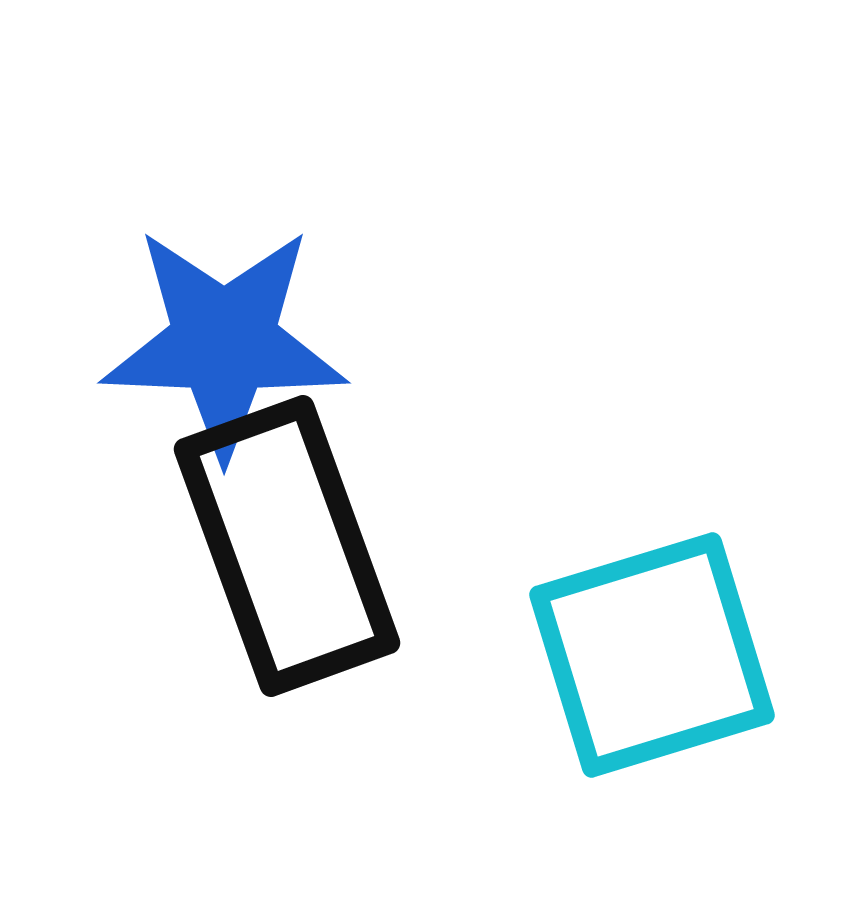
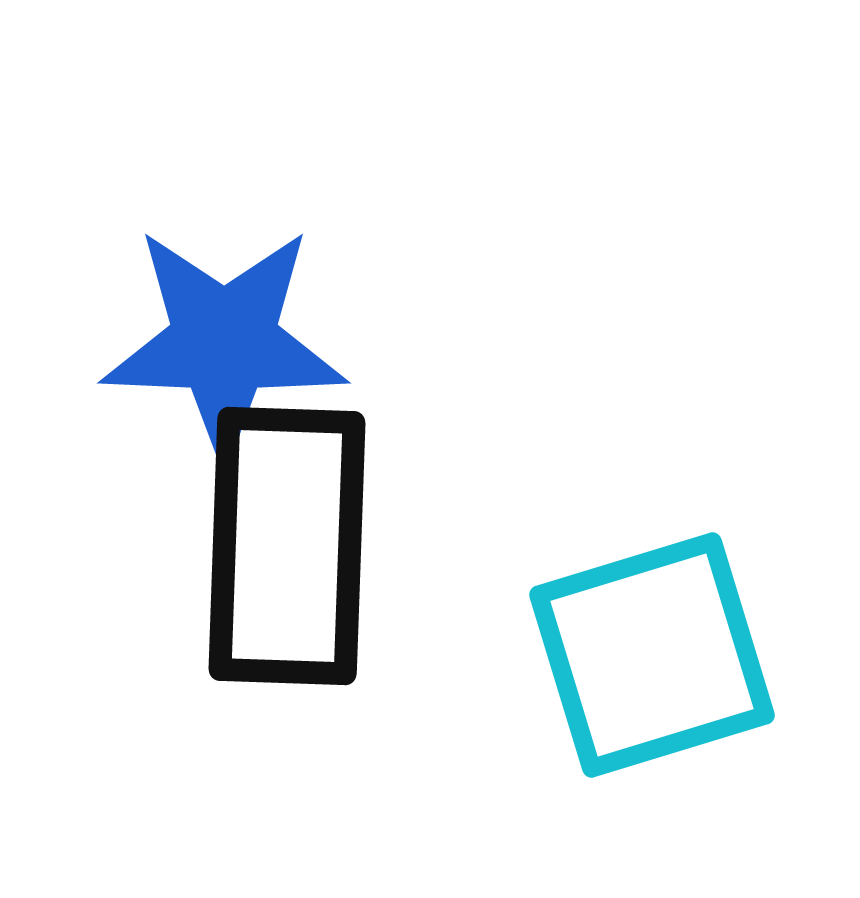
black rectangle: rotated 22 degrees clockwise
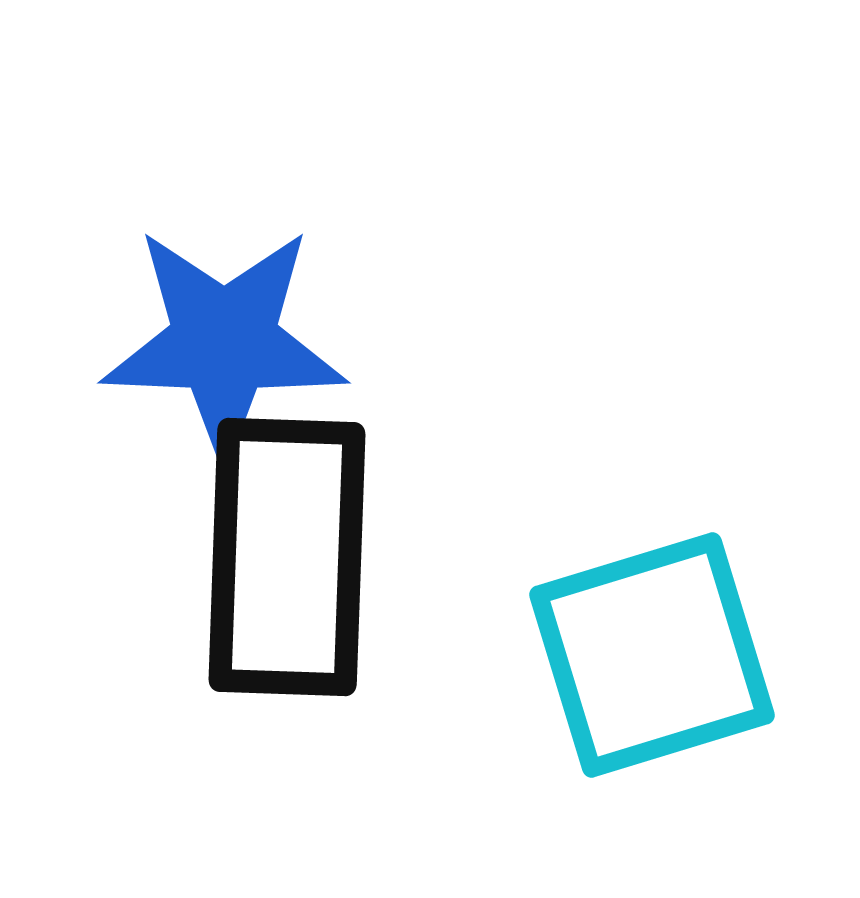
black rectangle: moved 11 px down
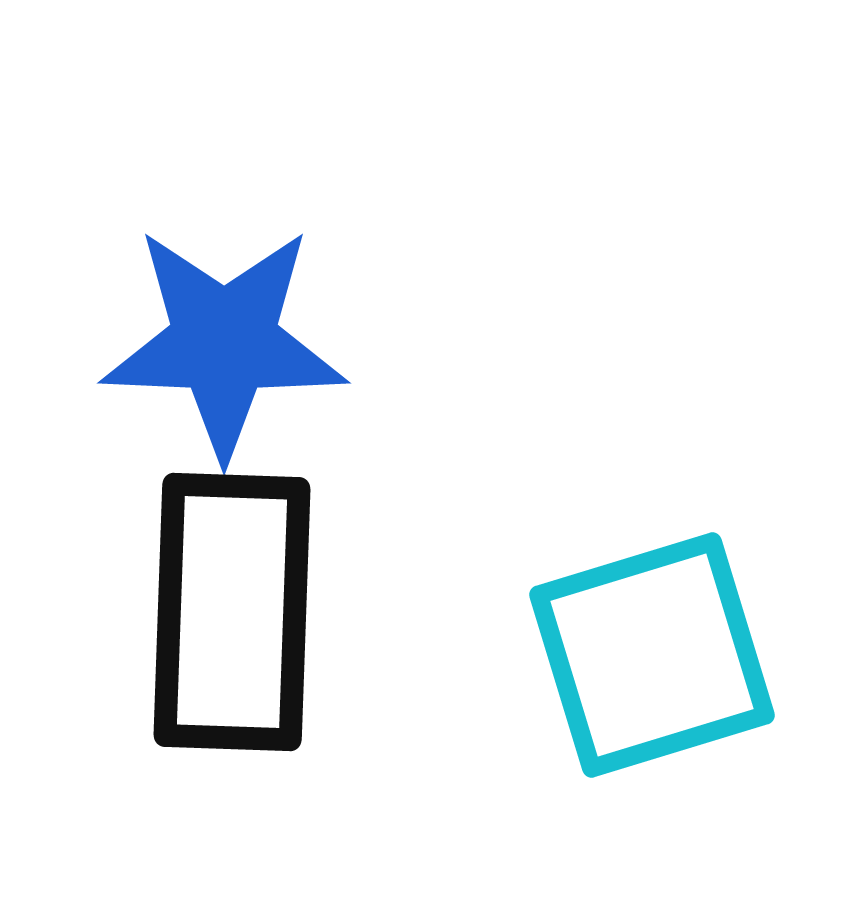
black rectangle: moved 55 px left, 55 px down
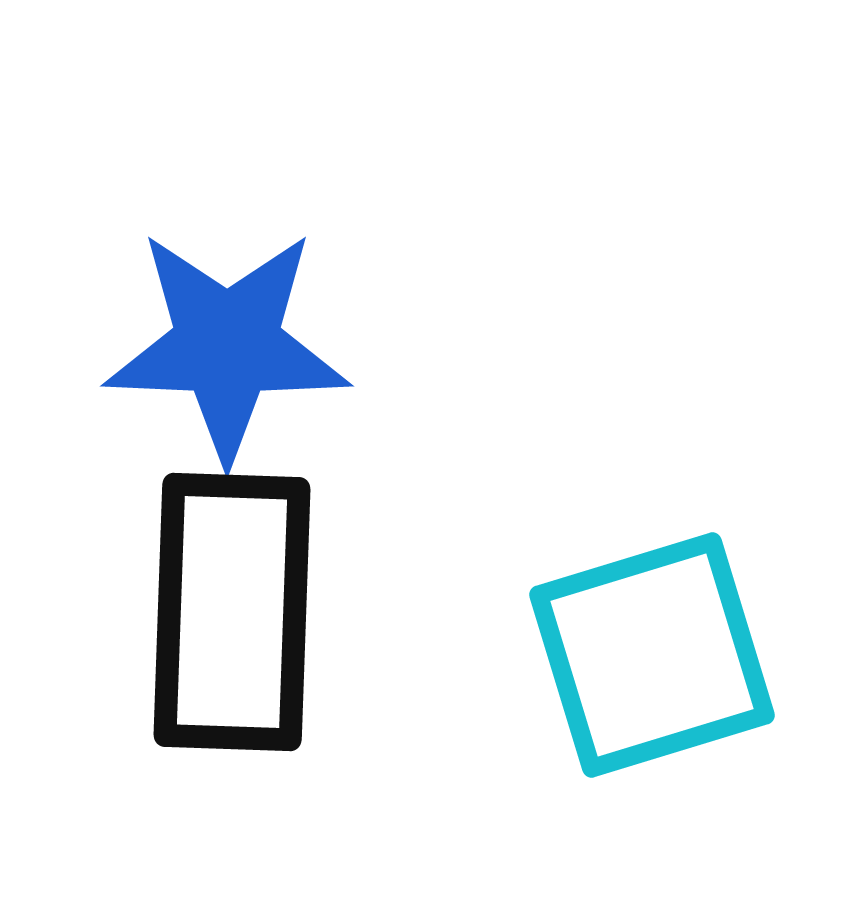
blue star: moved 3 px right, 3 px down
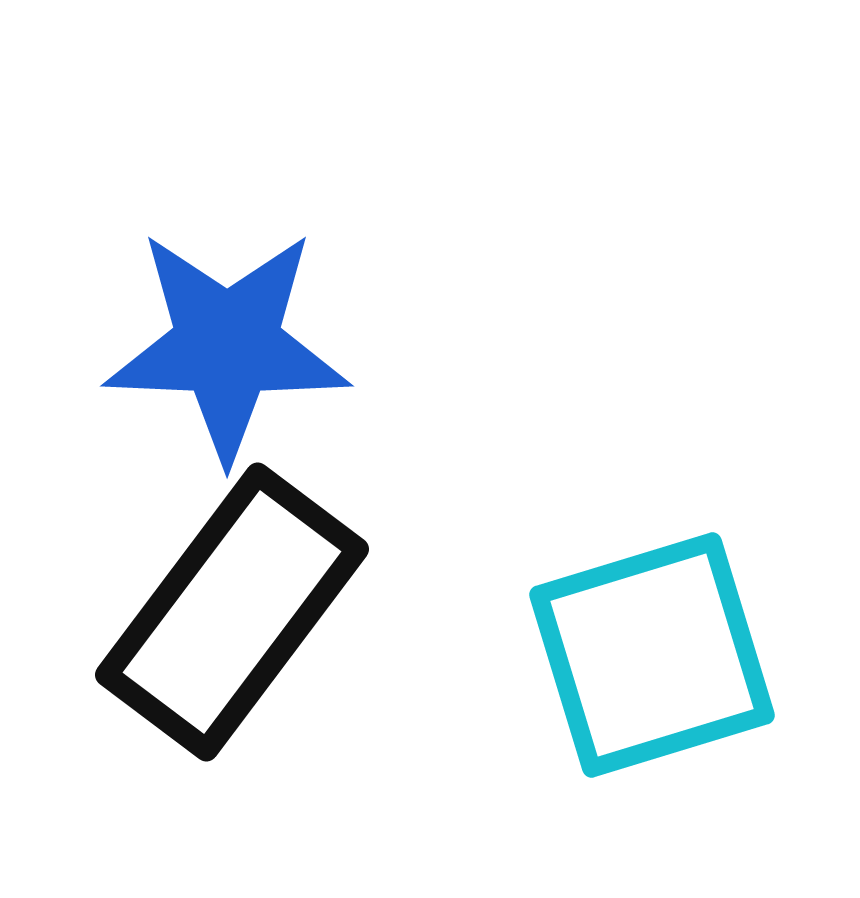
black rectangle: rotated 35 degrees clockwise
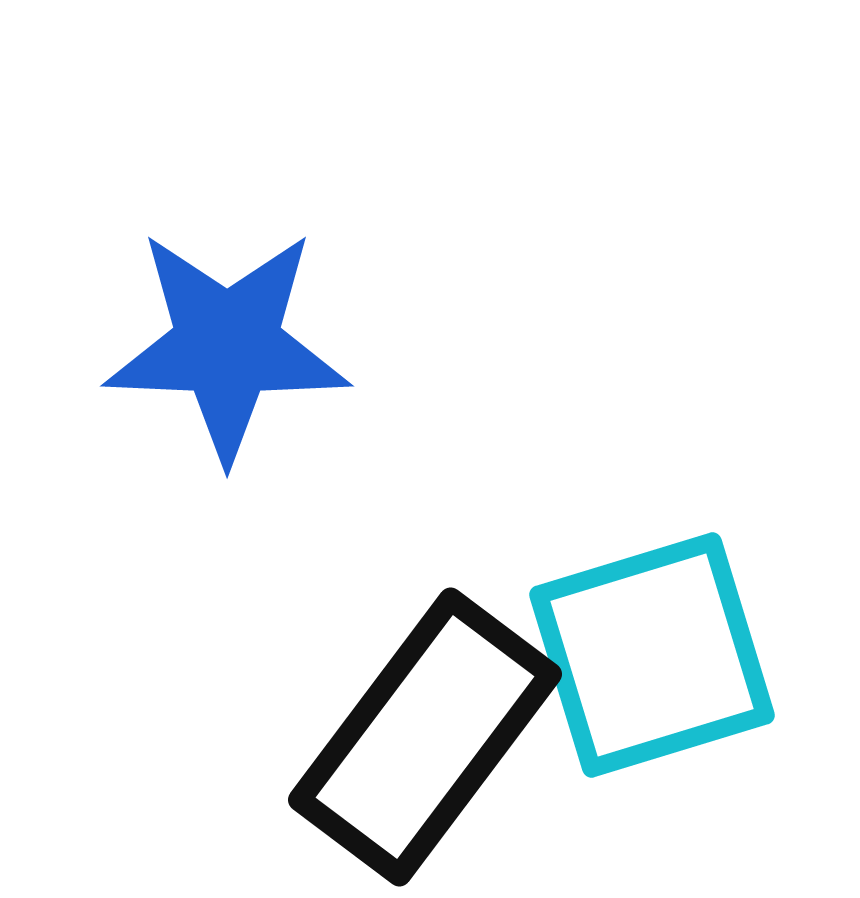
black rectangle: moved 193 px right, 125 px down
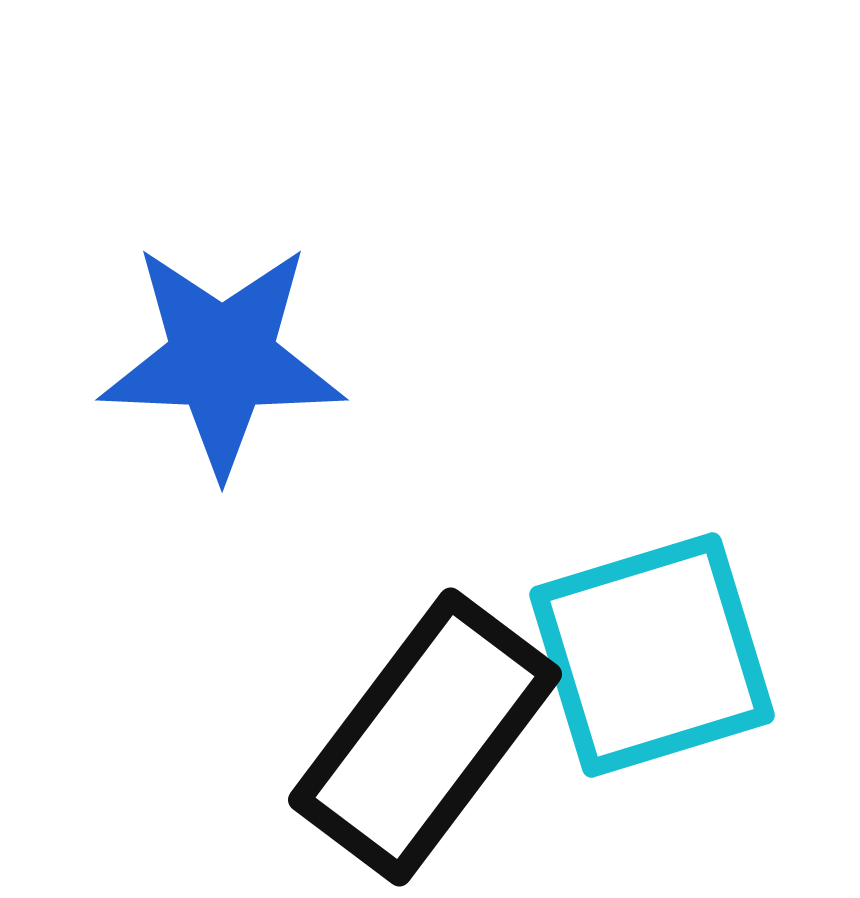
blue star: moved 5 px left, 14 px down
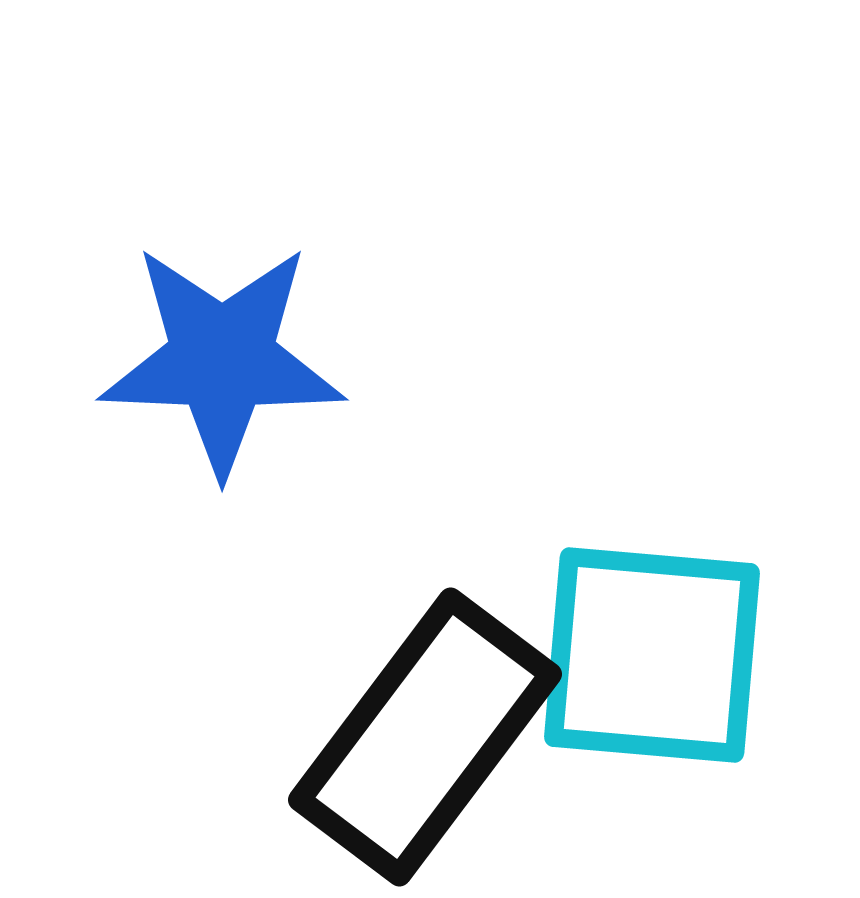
cyan square: rotated 22 degrees clockwise
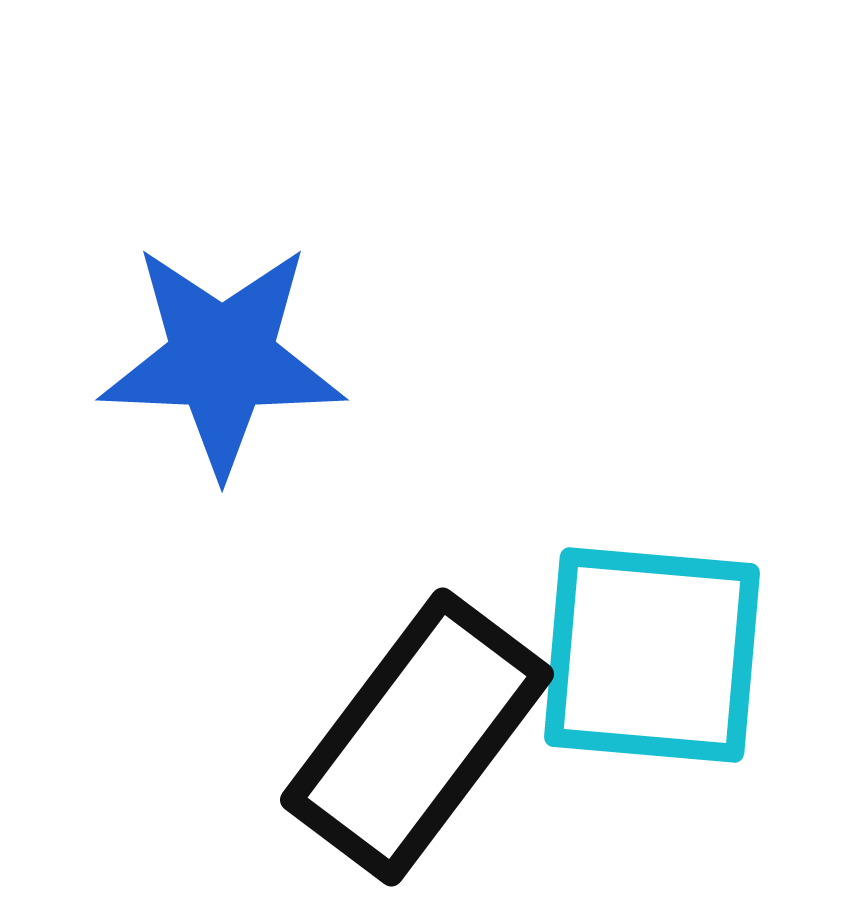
black rectangle: moved 8 px left
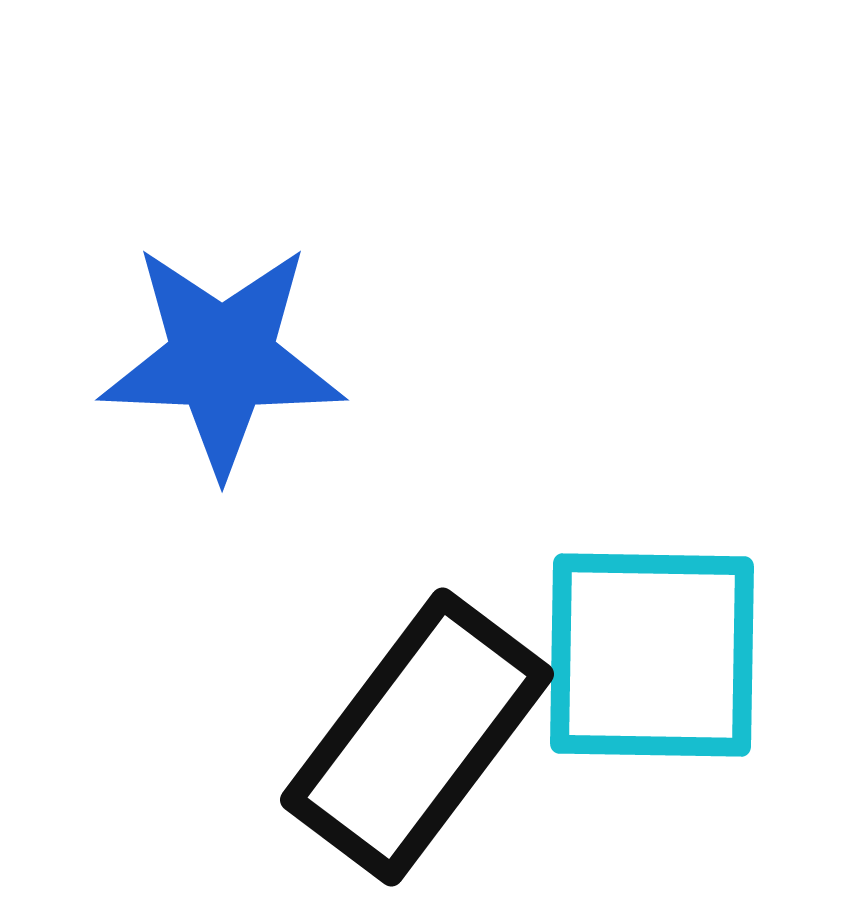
cyan square: rotated 4 degrees counterclockwise
